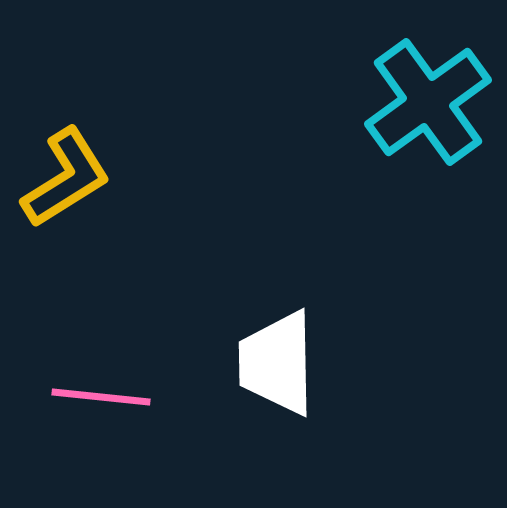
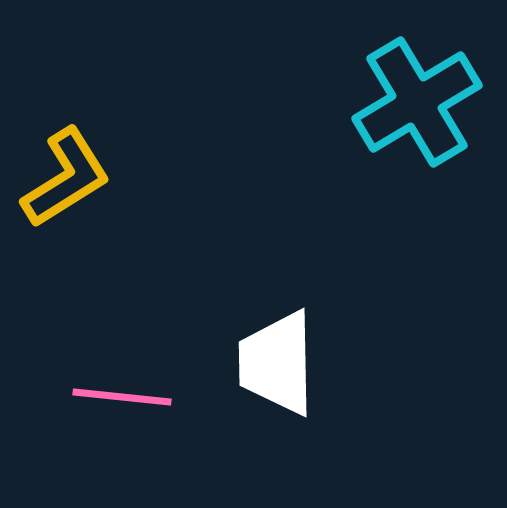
cyan cross: moved 11 px left; rotated 5 degrees clockwise
pink line: moved 21 px right
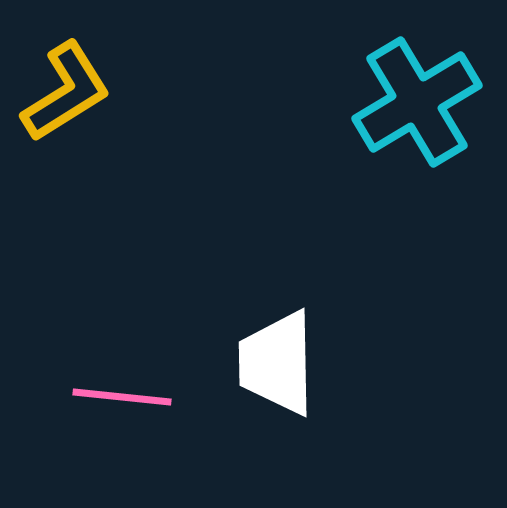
yellow L-shape: moved 86 px up
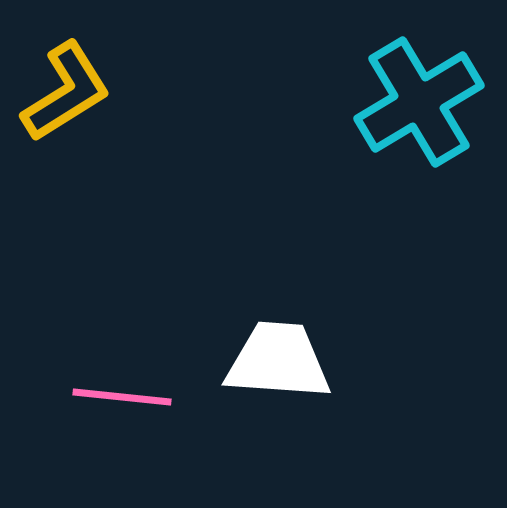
cyan cross: moved 2 px right
white trapezoid: moved 1 px right, 2 px up; rotated 95 degrees clockwise
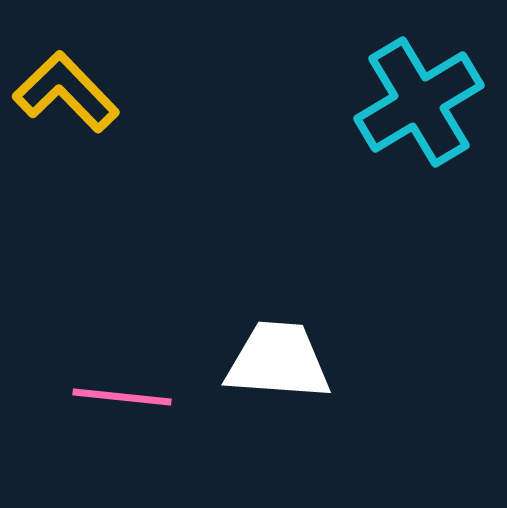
yellow L-shape: rotated 102 degrees counterclockwise
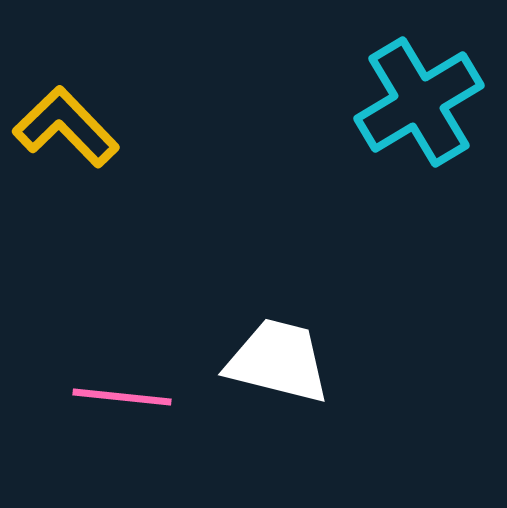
yellow L-shape: moved 35 px down
white trapezoid: rotated 10 degrees clockwise
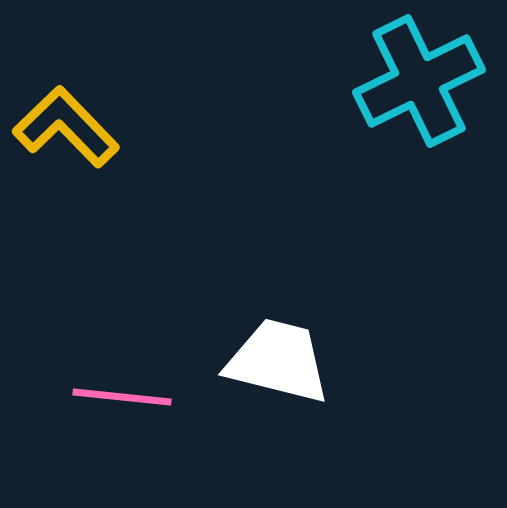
cyan cross: moved 21 px up; rotated 5 degrees clockwise
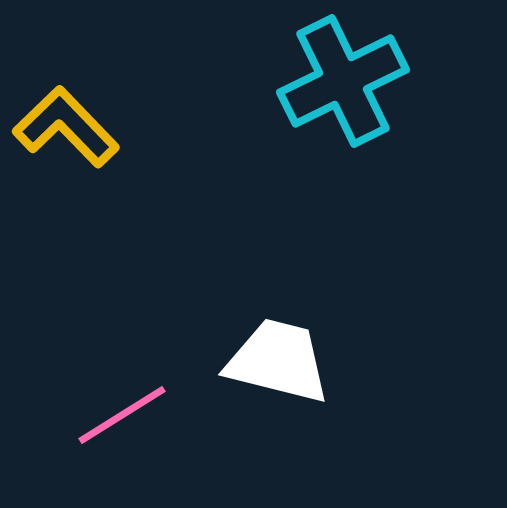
cyan cross: moved 76 px left
pink line: moved 18 px down; rotated 38 degrees counterclockwise
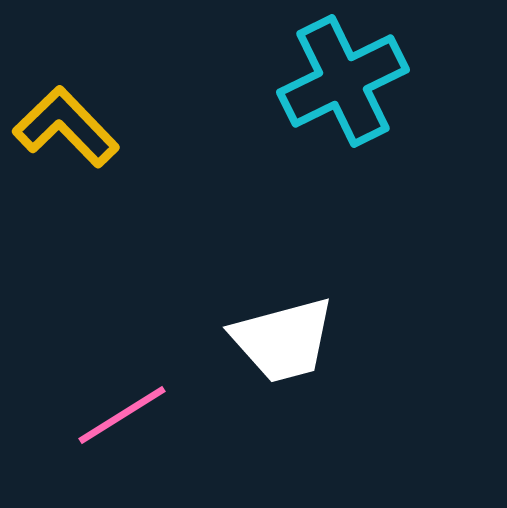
white trapezoid: moved 5 px right, 21 px up; rotated 151 degrees clockwise
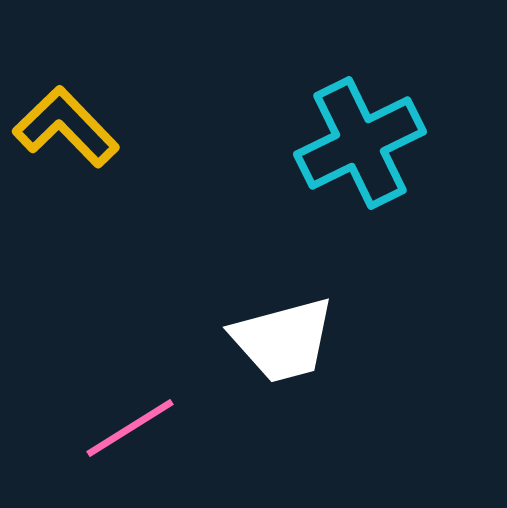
cyan cross: moved 17 px right, 62 px down
pink line: moved 8 px right, 13 px down
